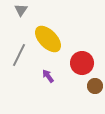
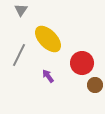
brown circle: moved 1 px up
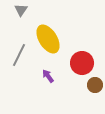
yellow ellipse: rotated 12 degrees clockwise
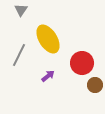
purple arrow: rotated 88 degrees clockwise
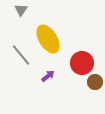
gray line: moved 2 px right; rotated 65 degrees counterclockwise
brown circle: moved 3 px up
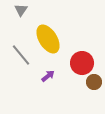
brown circle: moved 1 px left
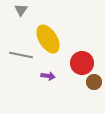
gray line: rotated 40 degrees counterclockwise
purple arrow: rotated 48 degrees clockwise
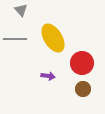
gray triangle: rotated 16 degrees counterclockwise
yellow ellipse: moved 5 px right, 1 px up
gray line: moved 6 px left, 16 px up; rotated 10 degrees counterclockwise
brown circle: moved 11 px left, 7 px down
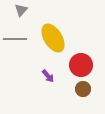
gray triangle: rotated 24 degrees clockwise
red circle: moved 1 px left, 2 px down
purple arrow: rotated 40 degrees clockwise
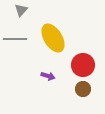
red circle: moved 2 px right
purple arrow: rotated 32 degrees counterclockwise
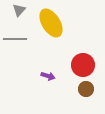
gray triangle: moved 2 px left
yellow ellipse: moved 2 px left, 15 px up
brown circle: moved 3 px right
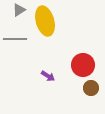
gray triangle: rotated 16 degrees clockwise
yellow ellipse: moved 6 px left, 2 px up; rotated 16 degrees clockwise
purple arrow: rotated 16 degrees clockwise
brown circle: moved 5 px right, 1 px up
